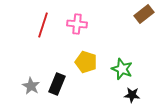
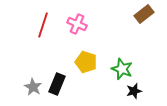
pink cross: rotated 18 degrees clockwise
gray star: moved 2 px right, 1 px down
black star: moved 2 px right, 4 px up; rotated 21 degrees counterclockwise
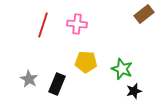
pink cross: rotated 18 degrees counterclockwise
yellow pentagon: rotated 15 degrees counterclockwise
gray star: moved 4 px left, 8 px up
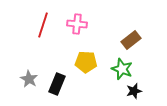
brown rectangle: moved 13 px left, 26 px down
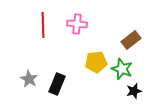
red line: rotated 20 degrees counterclockwise
yellow pentagon: moved 10 px right; rotated 10 degrees counterclockwise
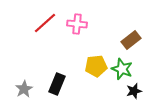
red line: moved 2 px right, 2 px up; rotated 50 degrees clockwise
yellow pentagon: moved 4 px down
gray star: moved 5 px left, 10 px down; rotated 12 degrees clockwise
